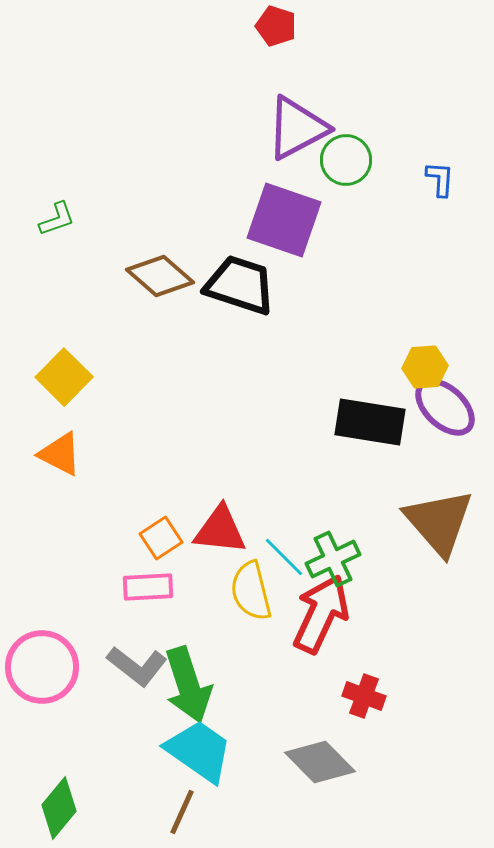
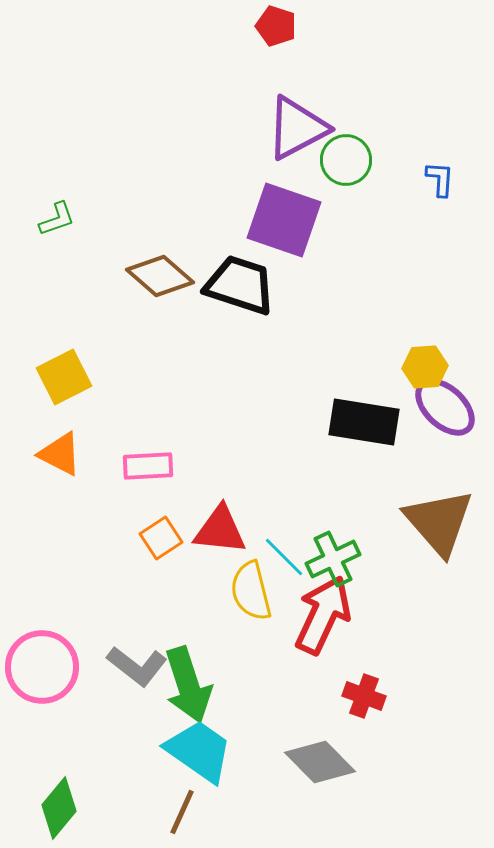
yellow square: rotated 18 degrees clockwise
black rectangle: moved 6 px left
pink rectangle: moved 121 px up
red arrow: moved 2 px right, 1 px down
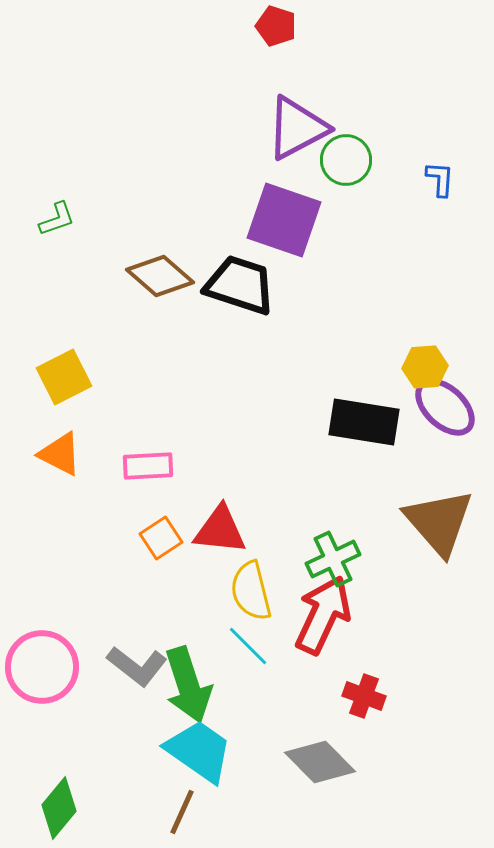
cyan line: moved 36 px left, 89 px down
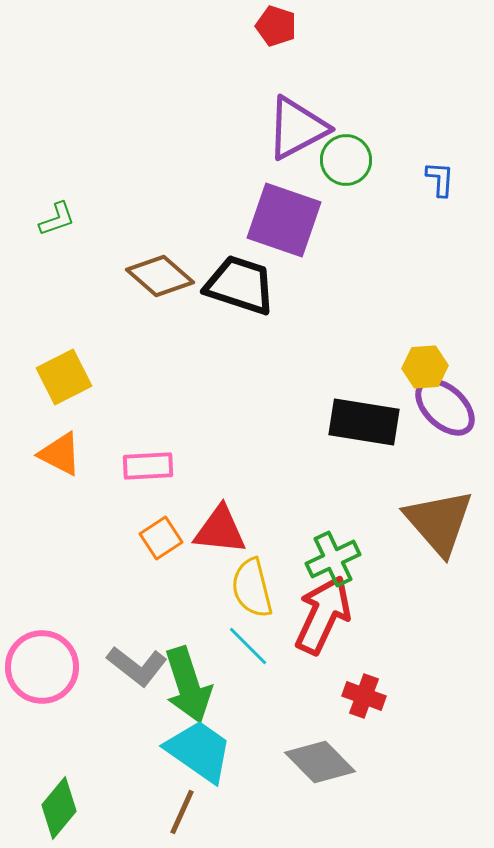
yellow semicircle: moved 1 px right, 3 px up
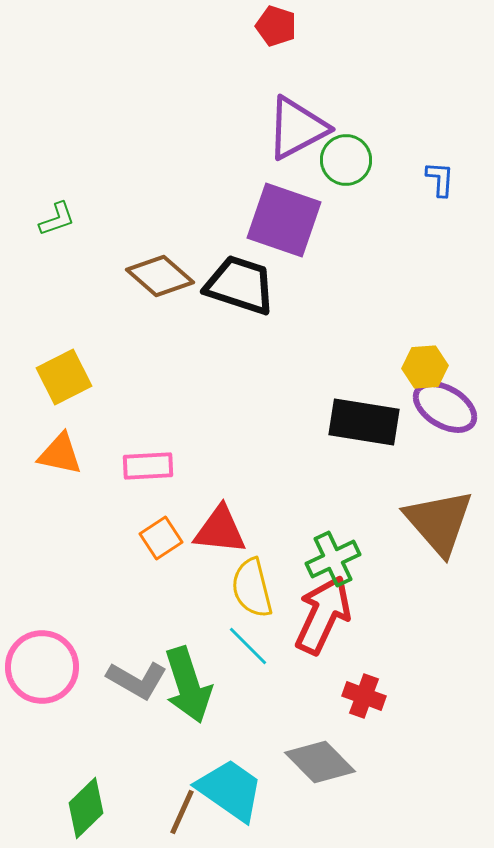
purple ellipse: rotated 12 degrees counterclockwise
orange triangle: rotated 15 degrees counterclockwise
gray L-shape: moved 14 px down; rotated 8 degrees counterclockwise
cyan trapezoid: moved 31 px right, 39 px down
green diamond: moved 27 px right; rotated 6 degrees clockwise
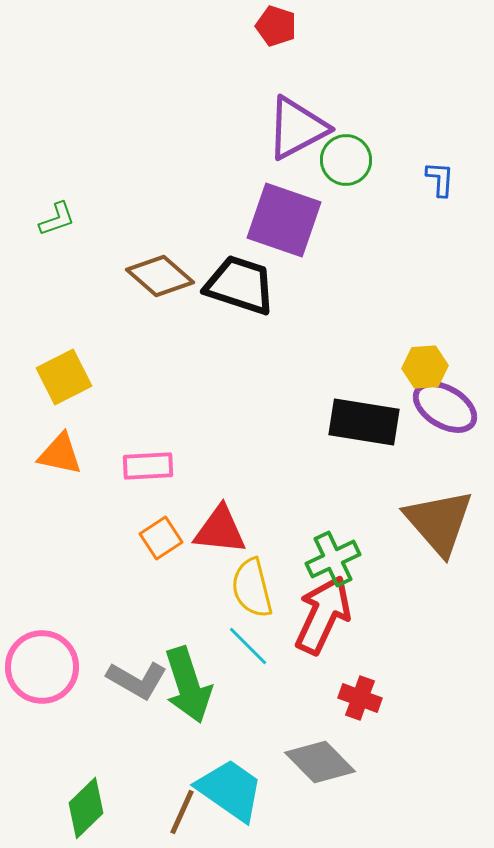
red cross: moved 4 px left, 2 px down
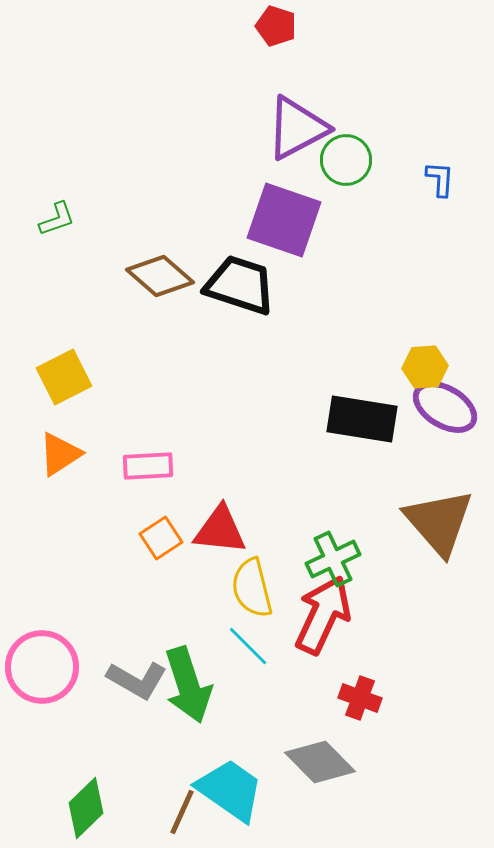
black rectangle: moved 2 px left, 3 px up
orange triangle: rotated 45 degrees counterclockwise
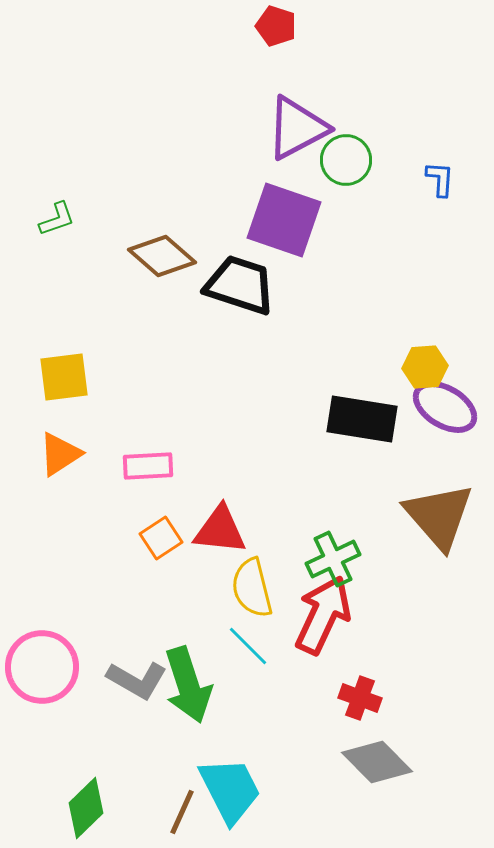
brown diamond: moved 2 px right, 20 px up
yellow square: rotated 20 degrees clockwise
brown triangle: moved 6 px up
gray diamond: moved 57 px right
cyan trapezoid: rotated 28 degrees clockwise
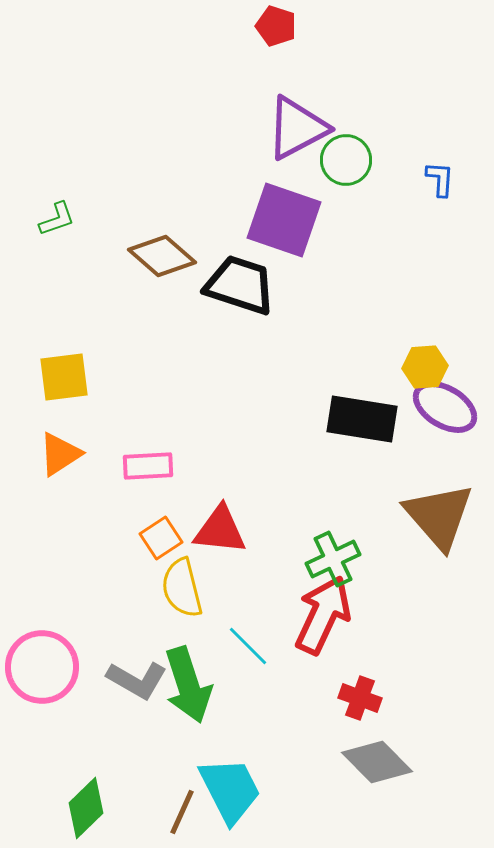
yellow semicircle: moved 70 px left
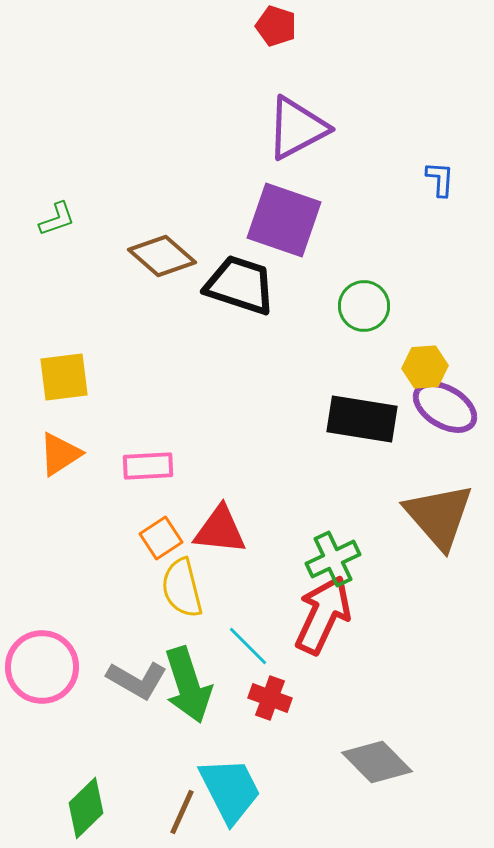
green circle: moved 18 px right, 146 px down
red cross: moved 90 px left
